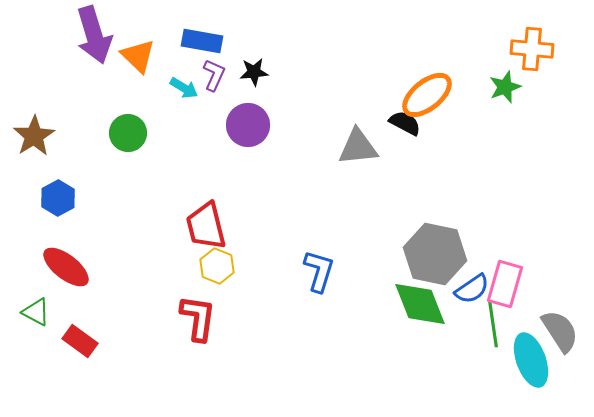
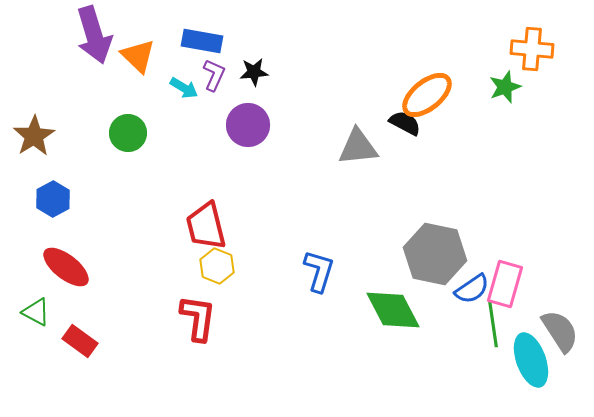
blue hexagon: moved 5 px left, 1 px down
green diamond: moved 27 px left, 6 px down; rotated 6 degrees counterclockwise
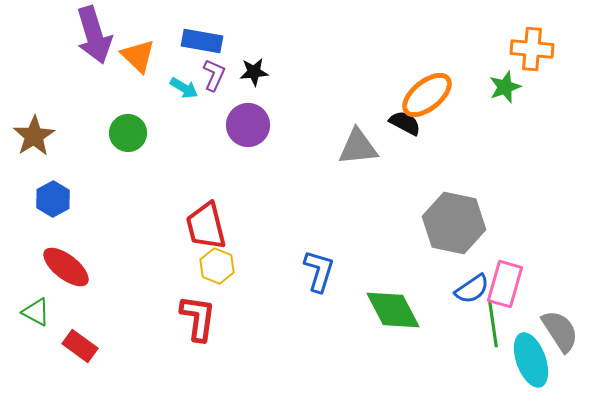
gray hexagon: moved 19 px right, 31 px up
red rectangle: moved 5 px down
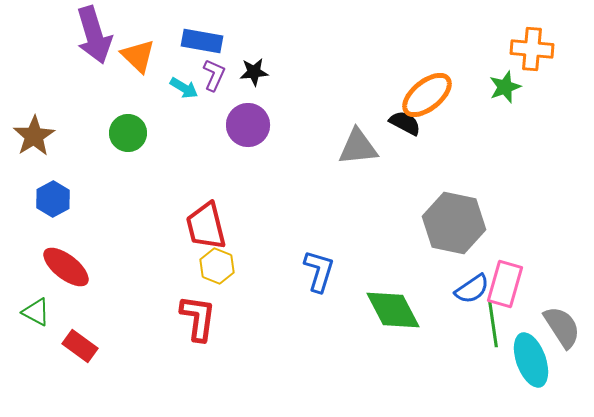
gray semicircle: moved 2 px right, 4 px up
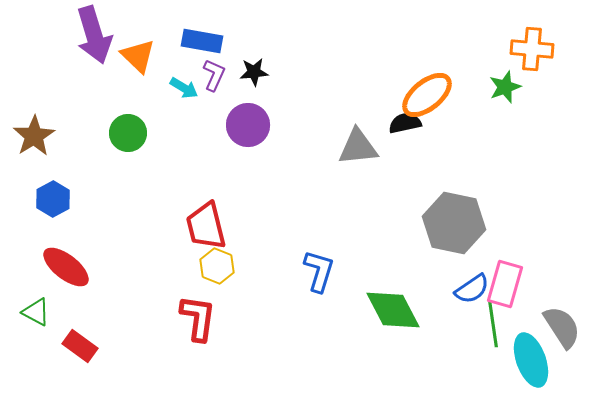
black semicircle: rotated 40 degrees counterclockwise
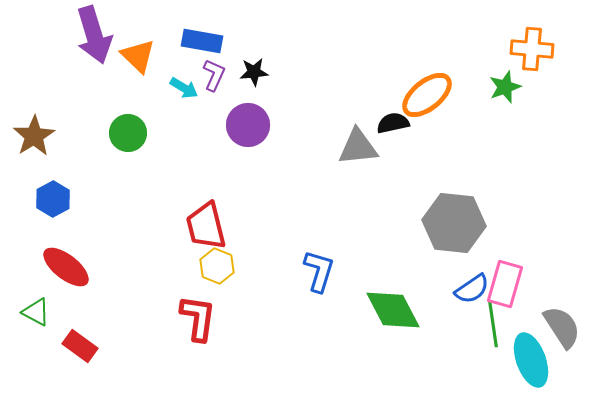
black semicircle: moved 12 px left
gray hexagon: rotated 6 degrees counterclockwise
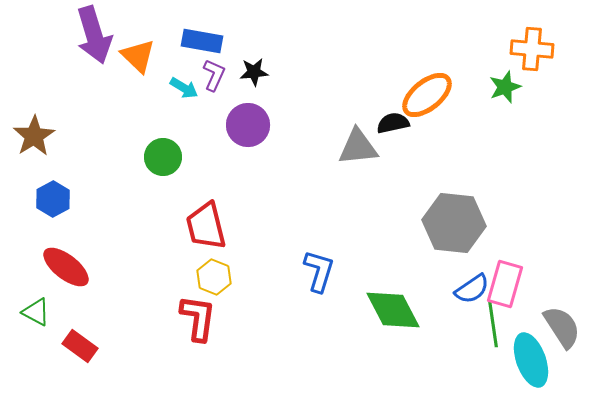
green circle: moved 35 px right, 24 px down
yellow hexagon: moved 3 px left, 11 px down
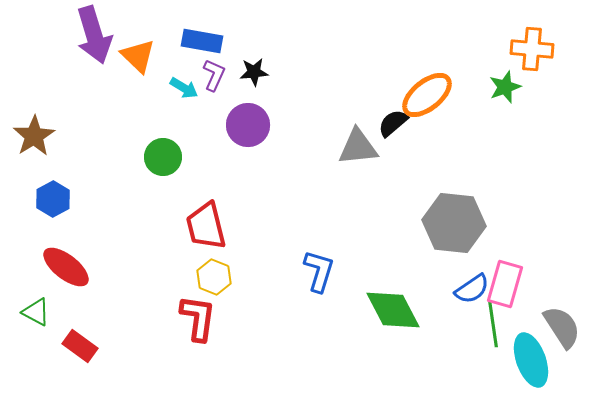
black semicircle: rotated 28 degrees counterclockwise
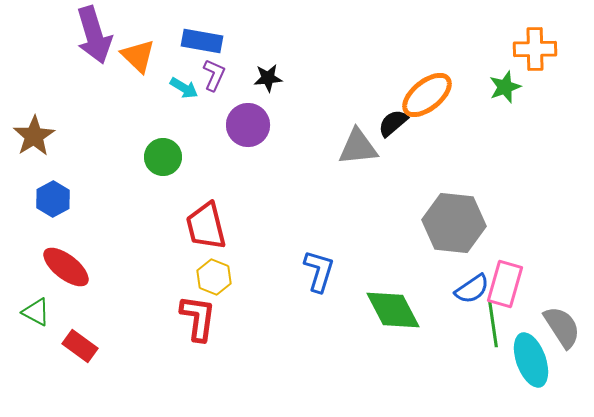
orange cross: moved 3 px right; rotated 6 degrees counterclockwise
black star: moved 14 px right, 6 px down
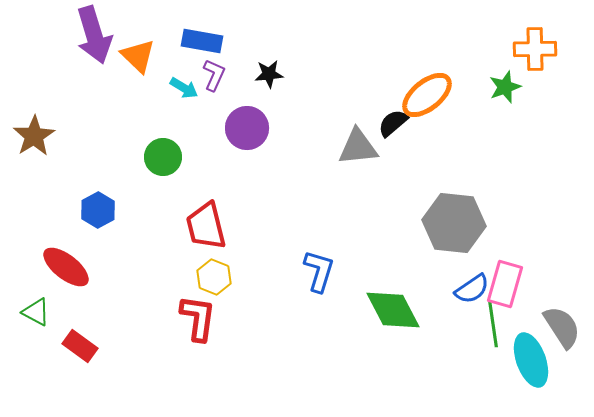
black star: moved 1 px right, 4 px up
purple circle: moved 1 px left, 3 px down
blue hexagon: moved 45 px right, 11 px down
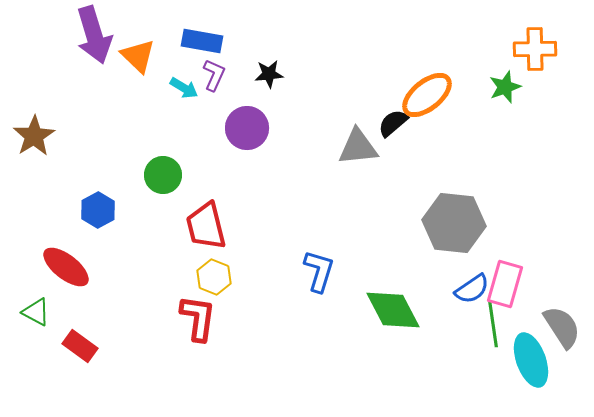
green circle: moved 18 px down
